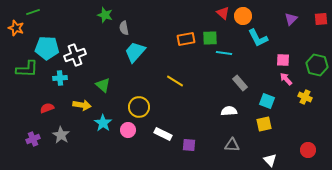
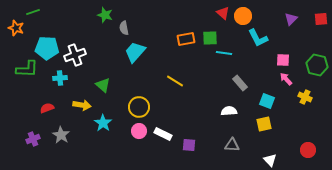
pink circle: moved 11 px right, 1 px down
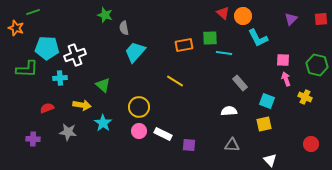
orange rectangle: moved 2 px left, 6 px down
pink arrow: rotated 24 degrees clockwise
gray star: moved 7 px right, 3 px up; rotated 24 degrees counterclockwise
purple cross: rotated 24 degrees clockwise
red circle: moved 3 px right, 6 px up
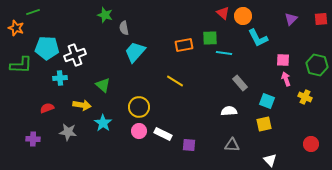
green L-shape: moved 6 px left, 4 px up
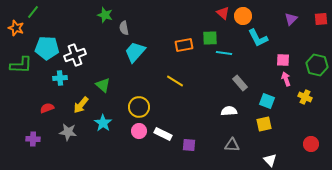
green line: rotated 32 degrees counterclockwise
yellow arrow: moved 1 px left; rotated 120 degrees clockwise
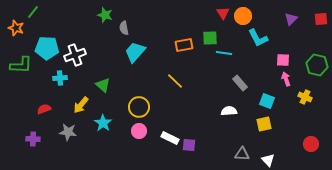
red triangle: rotated 16 degrees clockwise
yellow line: rotated 12 degrees clockwise
red semicircle: moved 3 px left, 1 px down
white rectangle: moved 7 px right, 4 px down
gray triangle: moved 10 px right, 9 px down
white triangle: moved 2 px left
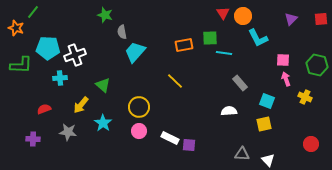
gray semicircle: moved 2 px left, 4 px down
cyan pentagon: moved 1 px right
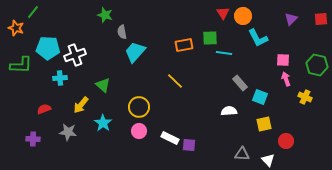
cyan square: moved 7 px left, 4 px up
red circle: moved 25 px left, 3 px up
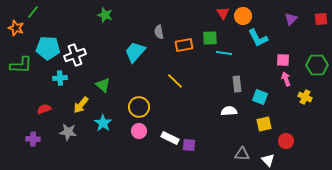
gray semicircle: moved 37 px right
green hexagon: rotated 15 degrees counterclockwise
gray rectangle: moved 3 px left, 1 px down; rotated 35 degrees clockwise
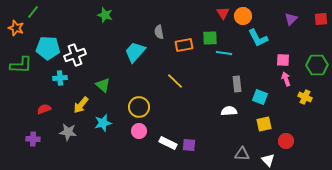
cyan star: rotated 24 degrees clockwise
white rectangle: moved 2 px left, 5 px down
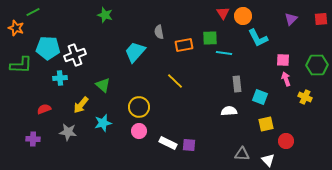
green line: rotated 24 degrees clockwise
yellow square: moved 2 px right
